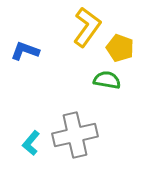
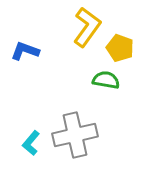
green semicircle: moved 1 px left
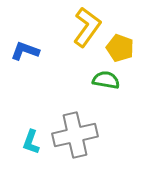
cyan L-shape: moved 1 px up; rotated 20 degrees counterclockwise
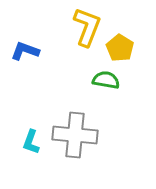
yellow L-shape: rotated 15 degrees counterclockwise
yellow pentagon: rotated 12 degrees clockwise
gray cross: rotated 18 degrees clockwise
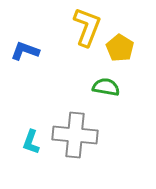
green semicircle: moved 7 px down
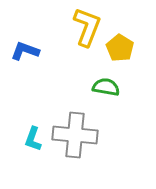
cyan L-shape: moved 2 px right, 3 px up
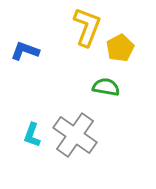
yellow pentagon: rotated 12 degrees clockwise
gray cross: rotated 30 degrees clockwise
cyan L-shape: moved 1 px left, 4 px up
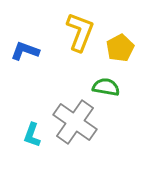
yellow L-shape: moved 7 px left, 5 px down
gray cross: moved 13 px up
